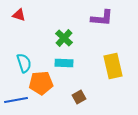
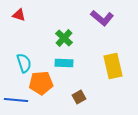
purple L-shape: rotated 35 degrees clockwise
blue line: rotated 15 degrees clockwise
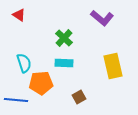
red triangle: rotated 16 degrees clockwise
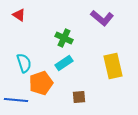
green cross: rotated 18 degrees counterclockwise
cyan rectangle: rotated 36 degrees counterclockwise
orange pentagon: rotated 15 degrees counterclockwise
brown square: rotated 24 degrees clockwise
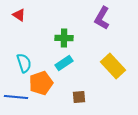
purple L-shape: rotated 80 degrees clockwise
green cross: rotated 24 degrees counterclockwise
yellow rectangle: rotated 30 degrees counterclockwise
blue line: moved 3 px up
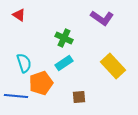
purple L-shape: rotated 85 degrees counterclockwise
green cross: rotated 24 degrees clockwise
blue line: moved 1 px up
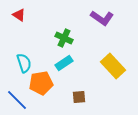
orange pentagon: rotated 10 degrees clockwise
blue line: moved 1 px right, 4 px down; rotated 40 degrees clockwise
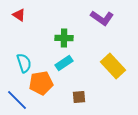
green cross: rotated 24 degrees counterclockwise
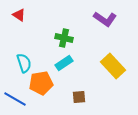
purple L-shape: moved 3 px right, 1 px down
green cross: rotated 12 degrees clockwise
blue line: moved 2 px left, 1 px up; rotated 15 degrees counterclockwise
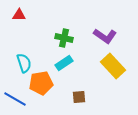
red triangle: rotated 32 degrees counterclockwise
purple L-shape: moved 17 px down
